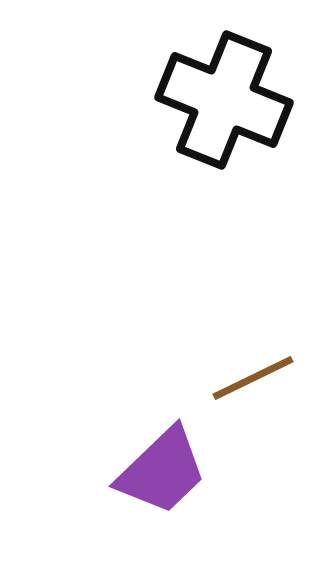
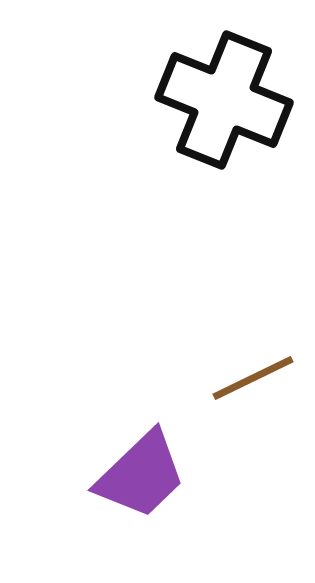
purple trapezoid: moved 21 px left, 4 px down
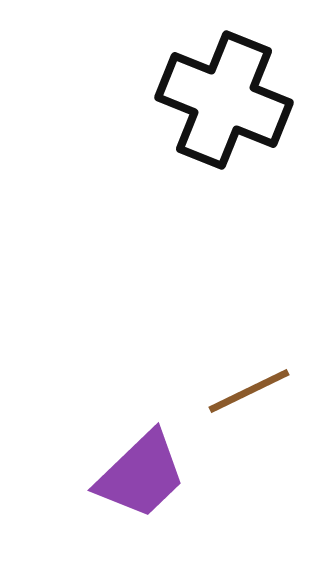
brown line: moved 4 px left, 13 px down
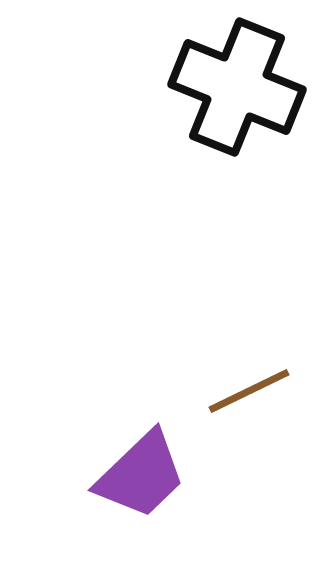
black cross: moved 13 px right, 13 px up
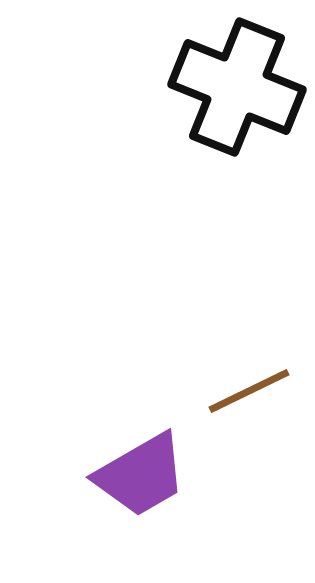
purple trapezoid: rotated 14 degrees clockwise
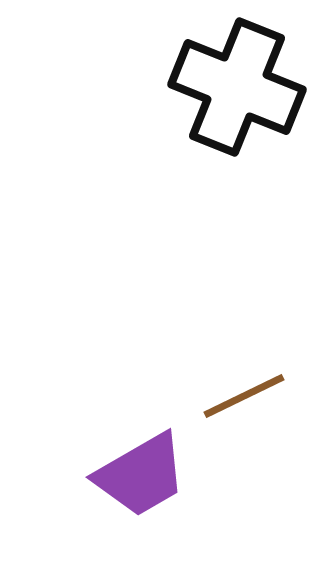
brown line: moved 5 px left, 5 px down
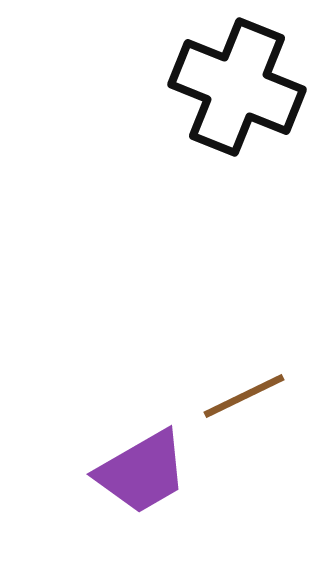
purple trapezoid: moved 1 px right, 3 px up
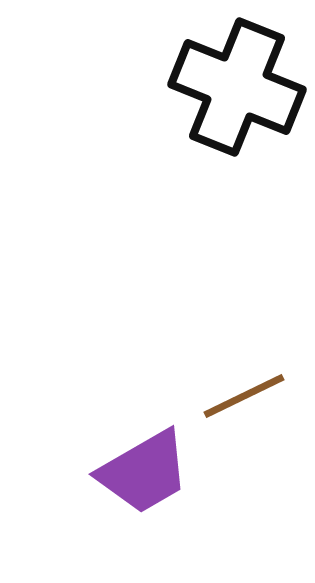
purple trapezoid: moved 2 px right
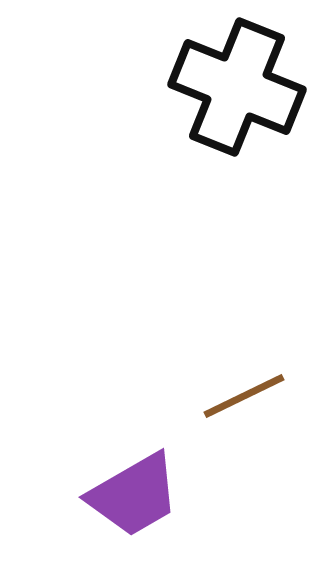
purple trapezoid: moved 10 px left, 23 px down
